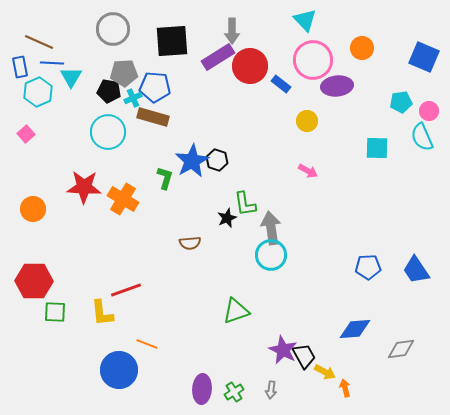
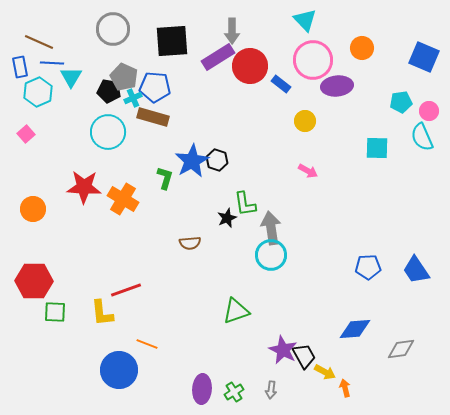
gray pentagon at (124, 73): moved 4 px down; rotated 28 degrees clockwise
yellow circle at (307, 121): moved 2 px left
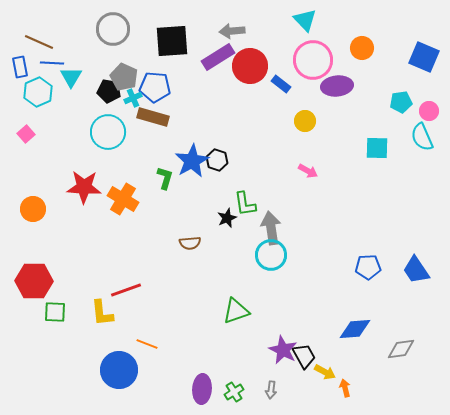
gray arrow at (232, 31): rotated 85 degrees clockwise
